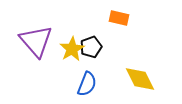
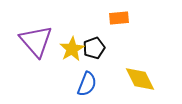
orange rectangle: rotated 18 degrees counterclockwise
black pentagon: moved 3 px right, 1 px down
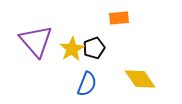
yellow diamond: rotated 8 degrees counterclockwise
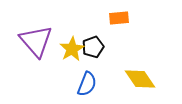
black pentagon: moved 1 px left, 1 px up
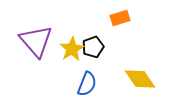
orange rectangle: moved 1 px right; rotated 12 degrees counterclockwise
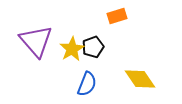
orange rectangle: moved 3 px left, 2 px up
